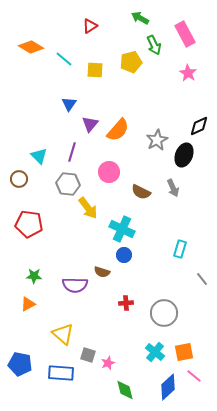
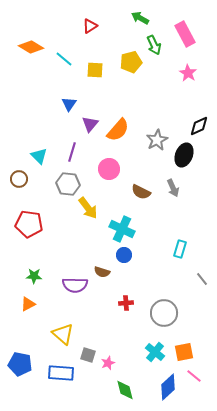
pink circle at (109, 172): moved 3 px up
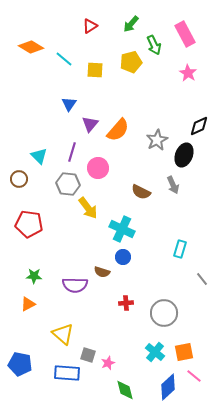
green arrow at (140, 18): moved 9 px left, 6 px down; rotated 78 degrees counterclockwise
pink circle at (109, 169): moved 11 px left, 1 px up
gray arrow at (173, 188): moved 3 px up
blue circle at (124, 255): moved 1 px left, 2 px down
blue rectangle at (61, 373): moved 6 px right
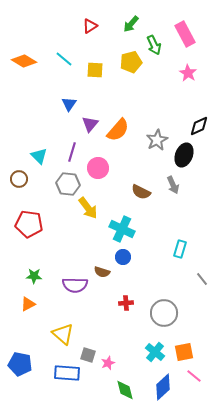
orange diamond at (31, 47): moved 7 px left, 14 px down
blue diamond at (168, 387): moved 5 px left
